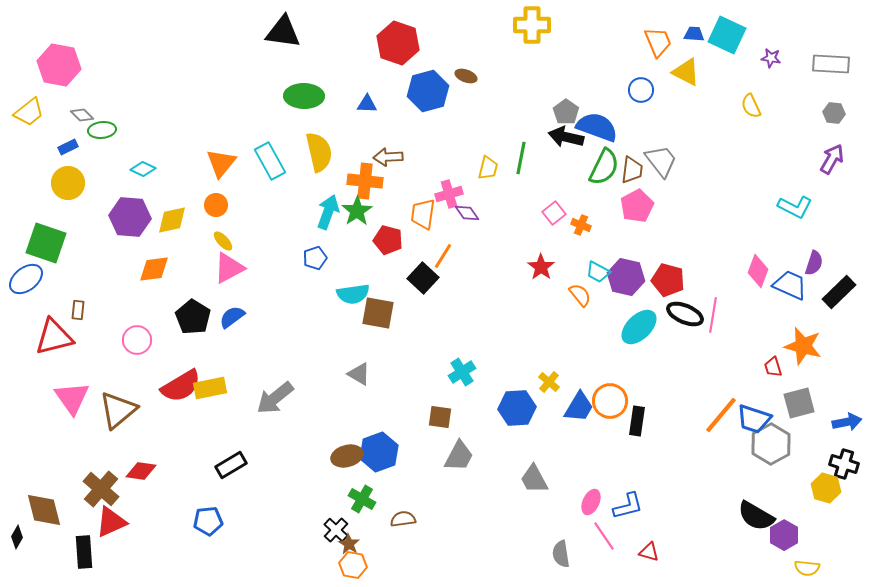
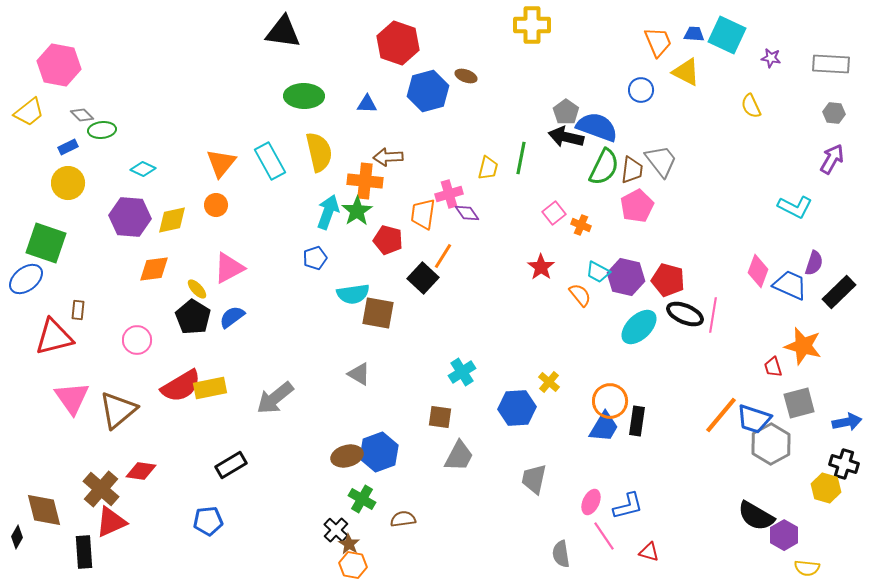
yellow ellipse at (223, 241): moved 26 px left, 48 px down
blue trapezoid at (579, 407): moved 25 px right, 20 px down
gray trapezoid at (534, 479): rotated 40 degrees clockwise
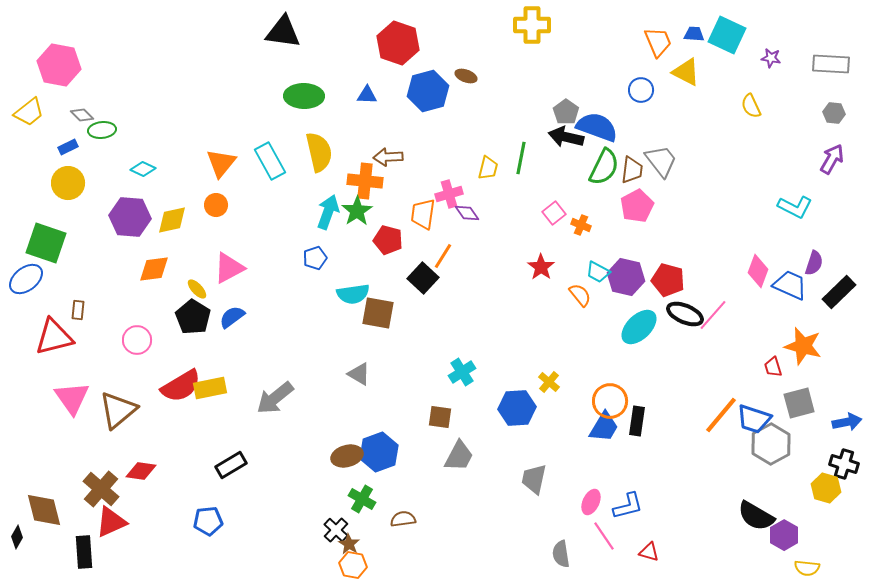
blue triangle at (367, 104): moved 9 px up
pink line at (713, 315): rotated 32 degrees clockwise
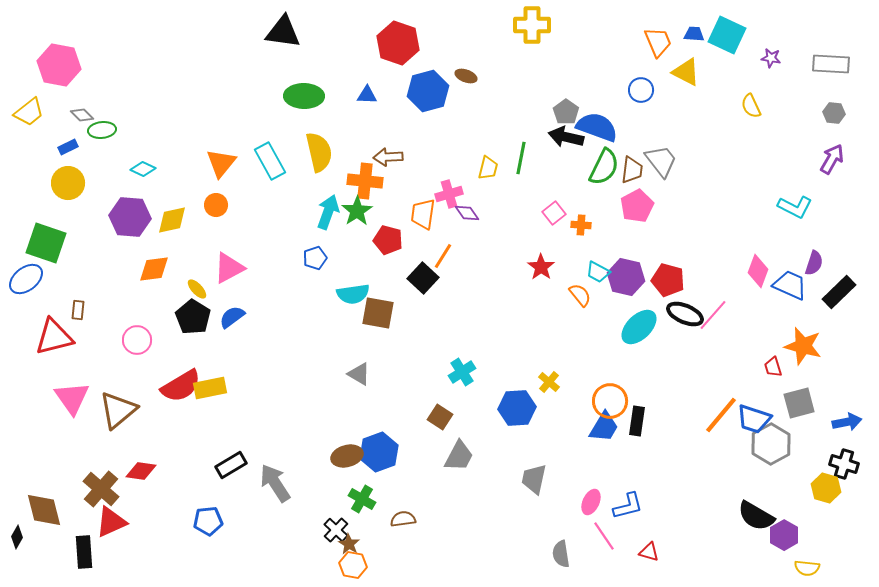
orange cross at (581, 225): rotated 18 degrees counterclockwise
gray arrow at (275, 398): moved 85 px down; rotated 96 degrees clockwise
brown square at (440, 417): rotated 25 degrees clockwise
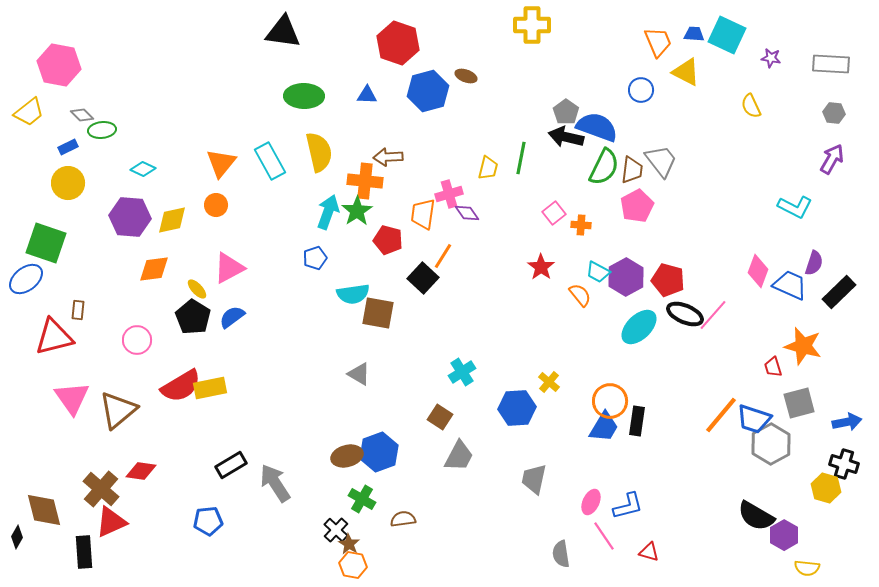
purple hexagon at (626, 277): rotated 18 degrees clockwise
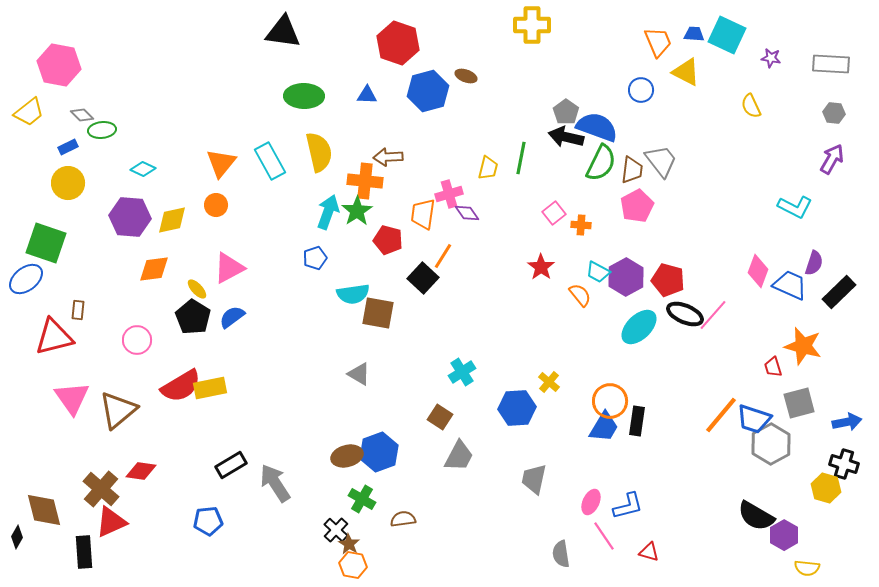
green semicircle at (604, 167): moved 3 px left, 4 px up
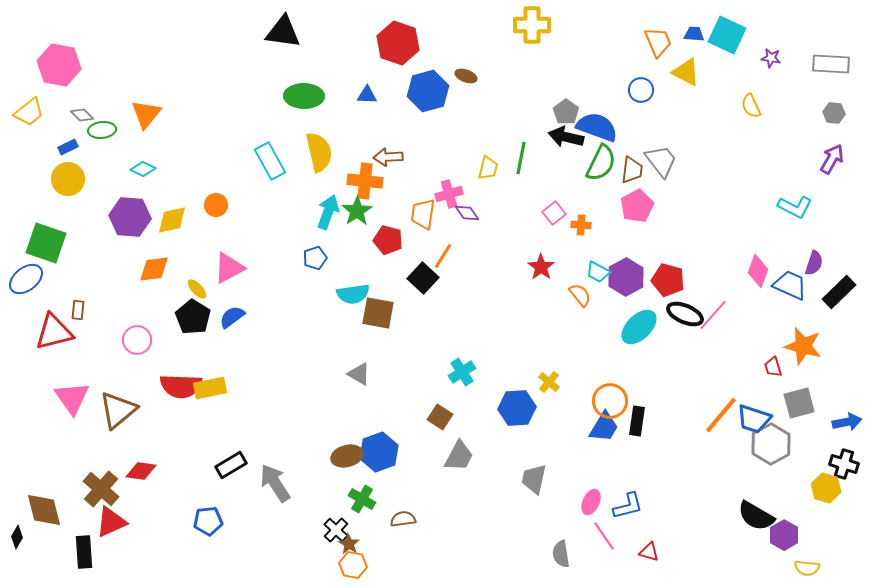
orange triangle at (221, 163): moved 75 px left, 49 px up
yellow circle at (68, 183): moved 4 px up
red triangle at (54, 337): moved 5 px up
red semicircle at (181, 386): rotated 33 degrees clockwise
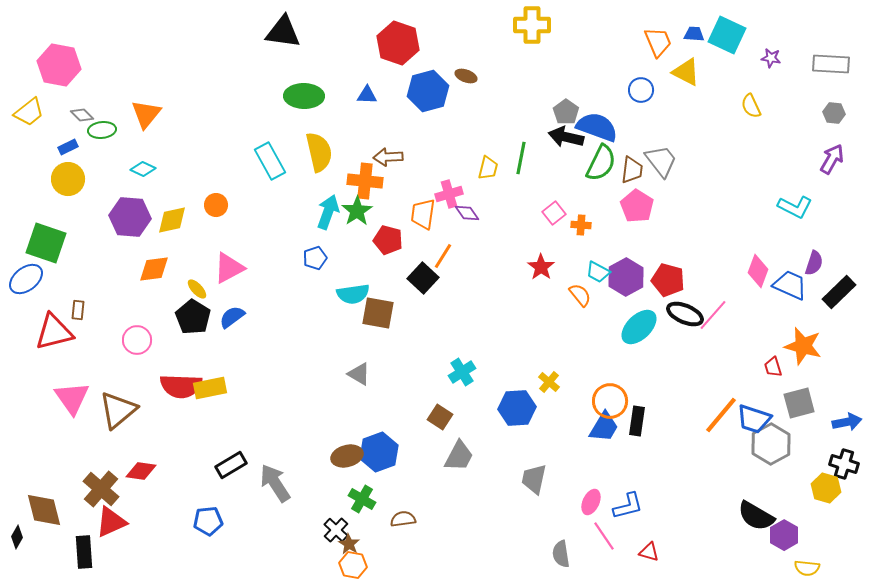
pink pentagon at (637, 206): rotated 12 degrees counterclockwise
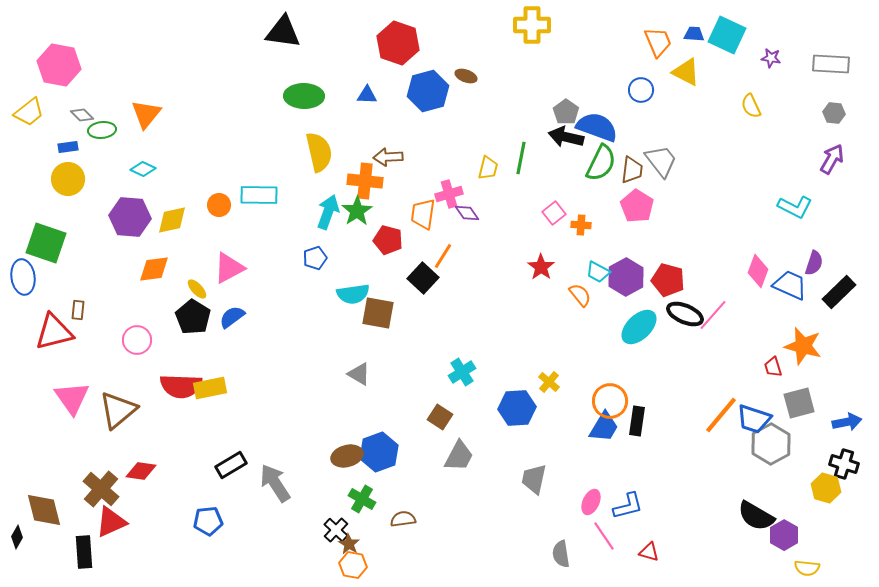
blue rectangle at (68, 147): rotated 18 degrees clockwise
cyan rectangle at (270, 161): moved 11 px left, 34 px down; rotated 60 degrees counterclockwise
orange circle at (216, 205): moved 3 px right
blue ellipse at (26, 279): moved 3 px left, 2 px up; rotated 60 degrees counterclockwise
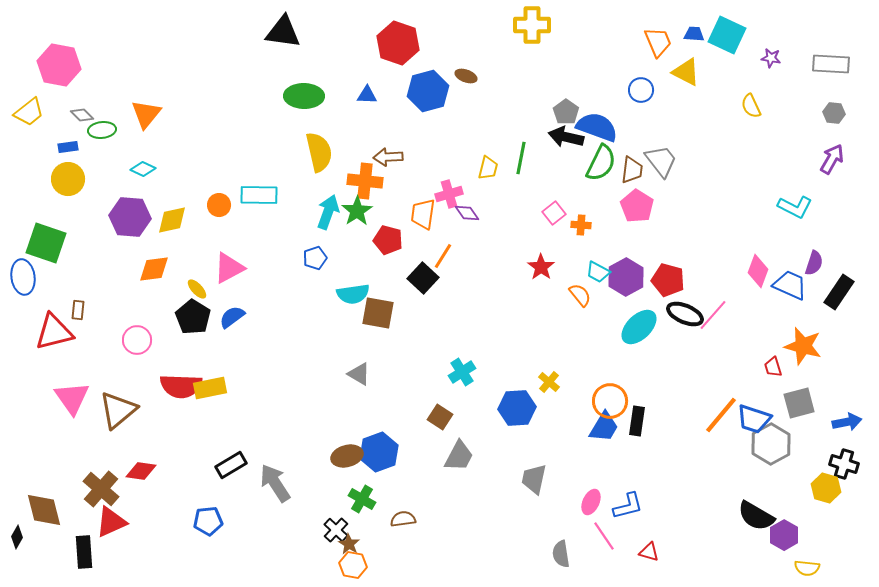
black rectangle at (839, 292): rotated 12 degrees counterclockwise
